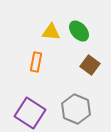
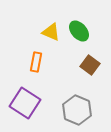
yellow triangle: rotated 18 degrees clockwise
gray hexagon: moved 1 px right, 1 px down
purple square: moved 5 px left, 10 px up
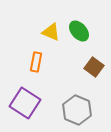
brown square: moved 4 px right, 2 px down
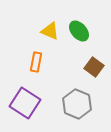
yellow triangle: moved 1 px left, 1 px up
gray hexagon: moved 6 px up
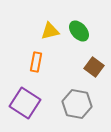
yellow triangle: rotated 36 degrees counterclockwise
gray hexagon: rotated 12 degrees counterclockwise
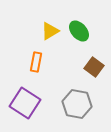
yellow triangle: rotated 18 degrees counterclockwise
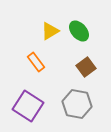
orange rectangle: rotated 48 degrees counterclockwise
brown square: moved 8 px left; rotated 18 degrees clockwise
purple square: moved 3 px right, 3 px down
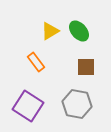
brown square: rotated 36 degrees clockwise
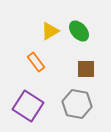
brown square: moved 2 px down
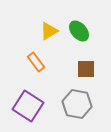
yellow triangle: moved 1 px left
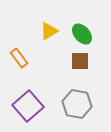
green ellipse: moved 3 px right, 3 px down
orange rectangle: moved 17 px left, 4 px up
brown square: moved 6 px left, 8 px up
purple square: rotated 16 degrees clockwise
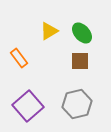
green ellipse: moved 1 px up
gray hexagon: rotated 24 degrees counterclockwise
